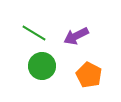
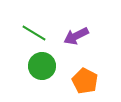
orange pentagon: moved 4 px left, 6 px down
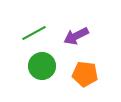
green line: rotated 60 degrees counterclockwise
orange pentagon: moved 7 px up; rotated 20 degrees counterclockwise
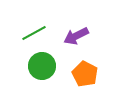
orange pentagon: rotated 20 degrees clockwise
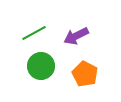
green circle: moved 1 px left
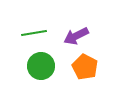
green line: rotated 20 degrees clockwise
orange pentagon: moved 7 px up
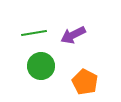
purple arrow: moved 3 px left, 1 px up
orange pentagon: moved 15 px down
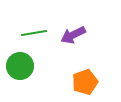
green circle: moved 21 px left
orange pentagon: rotated 25 degrees clockwise
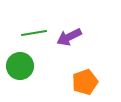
purple arrow: moved 4 px left, 2 px down
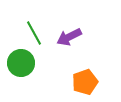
green line: rotated 70 degrees clockwise
green circle: moved 1 px right, 3 px up
